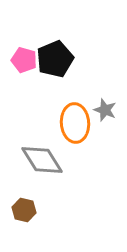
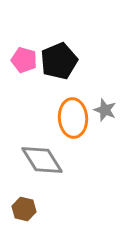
black pentagon: moved 4 px right, 2 px down
orange ellipse: moved 2 px left, 5 px up
brown hexagon: moved 1 px up
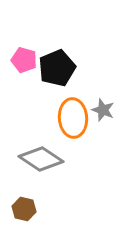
black pentagon: moved 2 px left, 7 px down
gray star: moved 2 px left
gray diamond: moved 1 px left, 1 px up; rotated 24 degrees counterclockwise
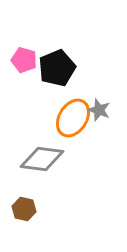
gray star: moved 4 px left
orange ellipse: rotated 36 degrees clockwise
gray diamond: moved 1 px right; rotated 27 degrees counterclockwise
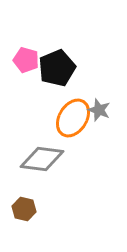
pink pentagon: moved 2 px right
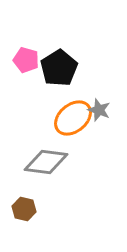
black pentagon: moved 2 px right; rotated 9 degrees counterclockwise
orange ellipse: rotated 18 degrees clockwise
gray diamond: moved 4 px right, 3 px down
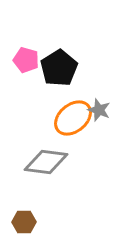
brown hexagon: moved 13 px down; rotated 15 degrees counterclockwise
